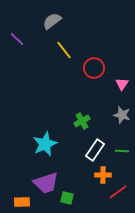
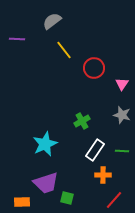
purple line: rotated 42 degrees counterclockwise
red line: moved 4 px left, 8 px down; rotated 12 degrees counterclockwise
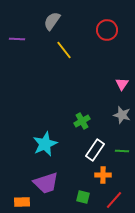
gray semicircle: rotated 18 degrees counterclockwise
red circle: moved 13 px right, 38 px up
green square: moved 16 px right, 1 px up
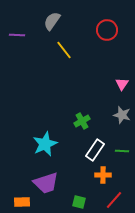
purple line: moved 4 px up
green square: moved 4 px left, 5 px down
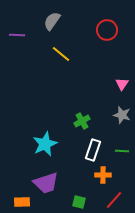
yellow line: moved 3 px left, 4 px down; rotated 12 degrees counterclockwise
white rectangle: moved 2 px left; rotated 15 degrees counterclockwise
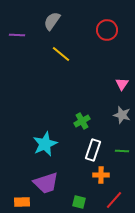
orange cross: moved 2 px left
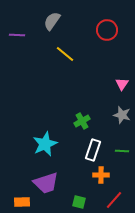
yellow line: moved 4 px right
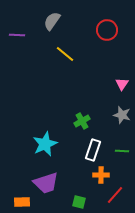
red line: moved 1 px right, 5 px up
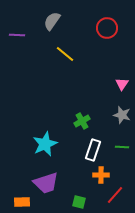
red circle: moved 2 px up
green line: moved 4 px up
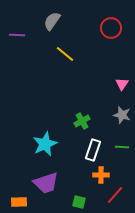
red circle: moved 4 px right
orange rectangle: moved 3 px left
